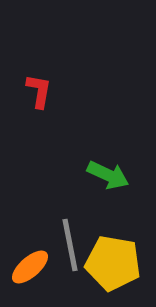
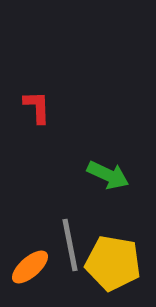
red L-shape: moved 2 px left, 16 px down; rotated 12 degrees counterclockwise
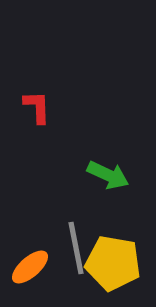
gray line: moved 6 px right, 3 px down
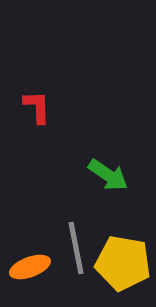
green arrow: rotated 9 degrees clockwise
yellow pentagon: moved 10 px right
orange ellipse: rotated 21 degrees clockwise
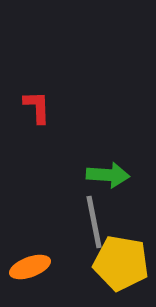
green arrow: rotated 30 degrees counterclockwise
gray line: moved 18 px right, 26 px up
yellow pentagon: moved 2 px left
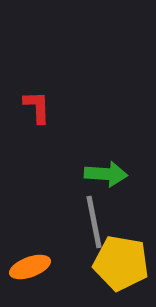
green arrow: moved 2 px left, 1 px up
